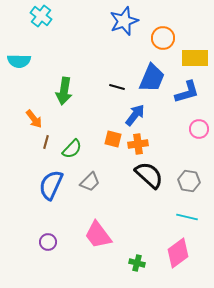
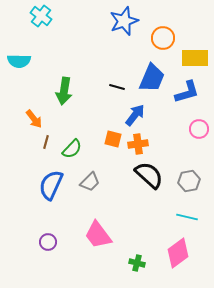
gray hexagon: rotated 20 degrees counterclockwise
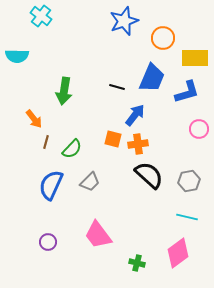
cyan semicircle: moved 2 px left, 5 px up
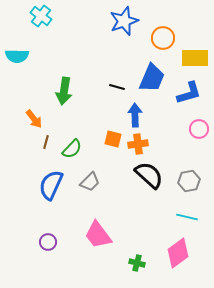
blue L-shape: moved 2 px right, 1 px down
blue arrow: rotated 40 degrees counterclockwise
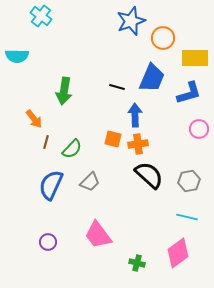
blue star: moved 7 px right
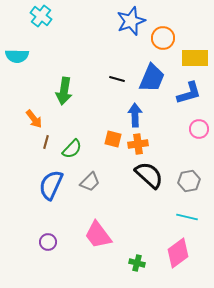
black line: moved 8 px up
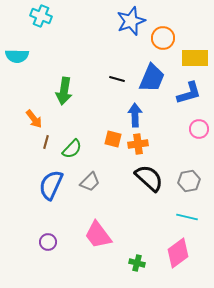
cyan cross: rotated 15 degrees counterclockwise
black semicircle: moved 3 px down
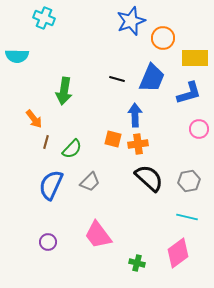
cyan cross: moved 3 px right, 2 px down
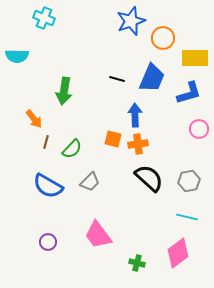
blue semicircle: moved 3 px left, 1 px down; rotated 84 degrees counterclockwise
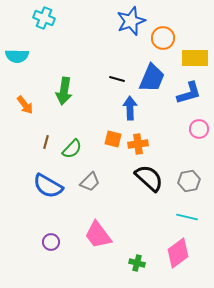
blue arrow: moved 5 px left, 7 px up
orange arrow: moved 9 px left, 14 px up
purple circle: moved 3 px right
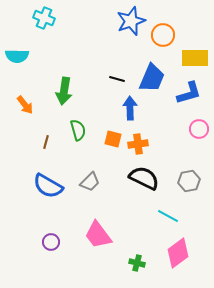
orange circle: moved 3 px up
green semicircle: moved 6 px right, 19 px up; rotated 60 degrees counterclockwise
black semicircle: moved 5 px left; rotated 16 degrees counterclockwise
cyan line: moved 19 px left, 1 px up; rotated 15 degrees clockwise
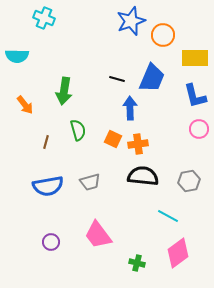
blue L-shape: moved 6 px right, 3 px down; rotated 92 degrees clockwise
orange square: rotated 12 degrees clockwise
black semicircle: moved 1 px left, 2 px up; rotated 20 degrees counterclockwise
gray trapezoid: rotated 30 degrees clockwise
blue semicircle: rotated 40 degrees counterclockwise
